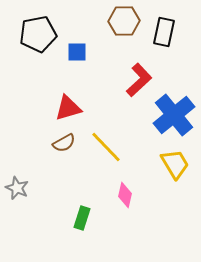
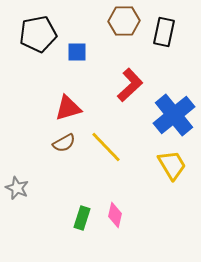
red L-shape: moved 9 px left, 5 px down
yellow trapezoid: moved 3 px left, 1 px down
pink diamond: moved 10 px left, 20 px down
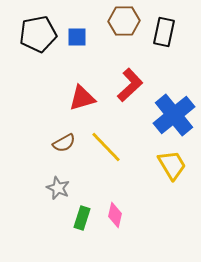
blue square: moved 15 px up
red triangle: moved 14 px right, 10 px up
gray star: moved 41 px right
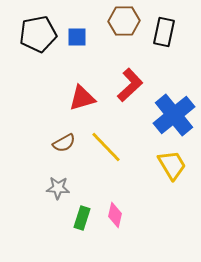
gray star: rotated 20 degrees counterclockwise
